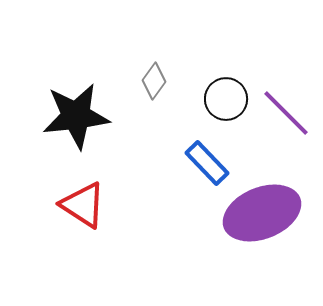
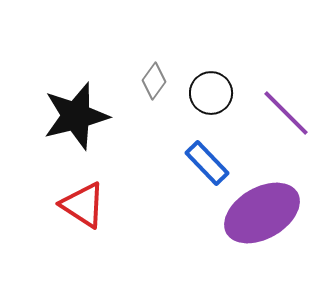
black circle: moved 15 px left, 6 px up
black star: rotated 8 degrees counterclockwise
purple ellipse: rotated 8 degrees counterclockwise
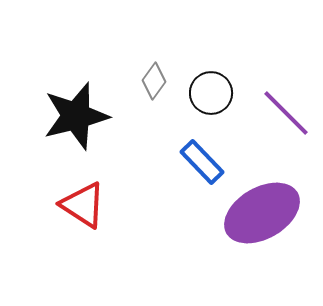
blue rectangle: moved 5 px left, 1 px up
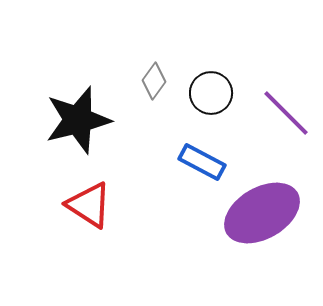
black star: moved 2 px right, 4 px down
blue rectangle: rotated 18 degrees counterclockwise
red triangle: moved 6 px right
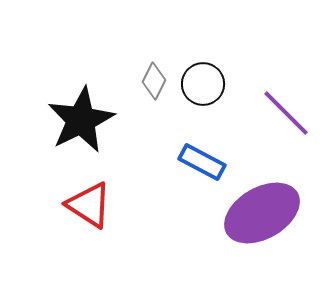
gray diamond: rotated 9 degrees counterclockwise
black circle: moved 8 px left, 9 px up
black star: moved 3 px right; rotated 12 degrees counterclockwise
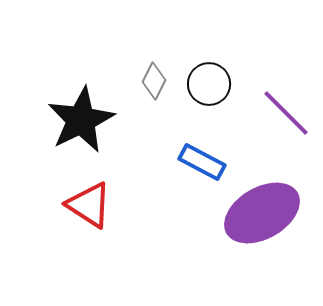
black circle: moved 6 px right
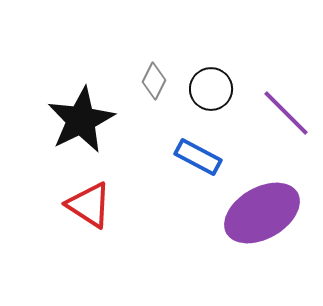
black circle: moved 2 px right, 5 px down
blue rectangle: moved 4 px left, 5 px up
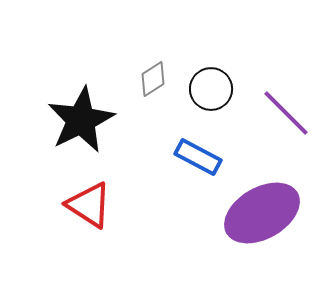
gray diamond: moved 1 px left, 2 px up; rotated 30 degrees clockwise
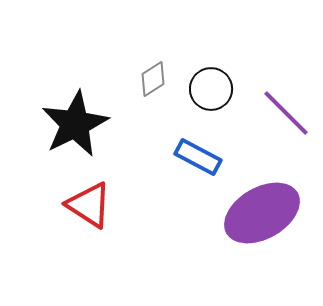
black star: moved 6 px left, 4 px down
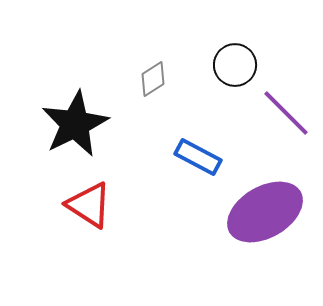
black circle: moved 24 px right, 24 px up
purple ellipse: moved 3 px right, 1 px up
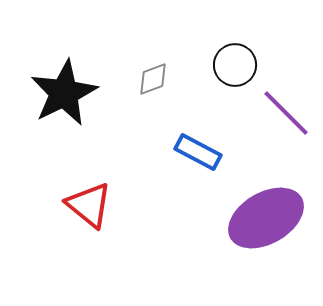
gray diamond: rotated 12 degrees clockwise
black star: moved 11 px left, 31 px up
blue rectangle: moved 5 px up
red triangle: rotated 6 degrees clockwise
purple ellipse: moved 1 px right, 6 px down
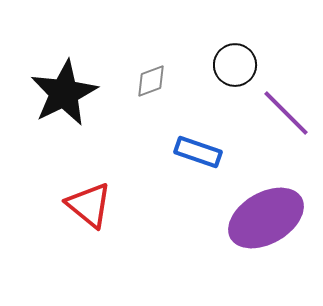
gray diamond: moved 2 px left, 2 px down
blue rectangle: rotated 9 degrees counterclockwise
